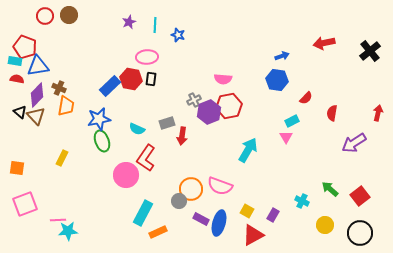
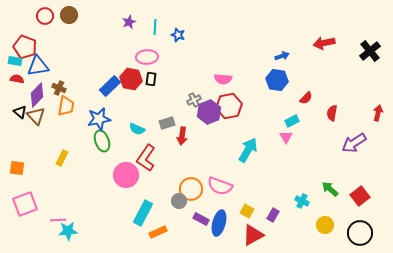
cyan line at (155, 25): moved 2 px down
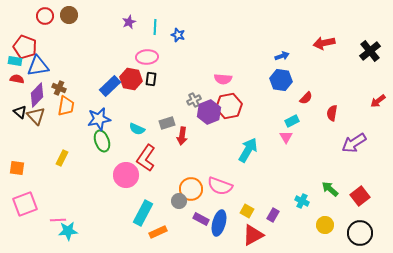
blue hexagon at (277, 80): moved 4 px right
red arrow at (378, 113): moved 12 px up; rotated 140 degrees counterclockwise
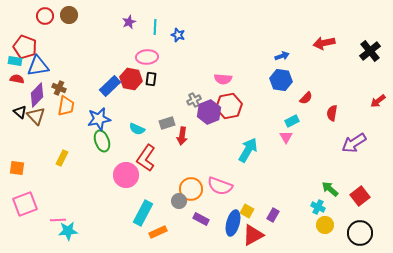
cyan cross at (302, 201): moved 16 px right, 6 px down
blue ellipse at (219, 223): moved 14 px right
